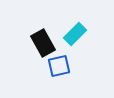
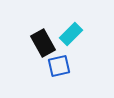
cyan rectangle: moved 4 px left
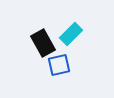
blue square: moved 1 px up
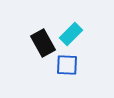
blue square: moved 8 px right; rotated 15 degrees clockwise
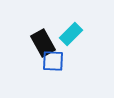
blue square: moved 14 px left, 4 px up
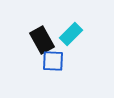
black rectangle: moved 1 px left, 3 px up
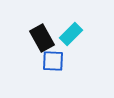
black rectangle: moved 2 px up
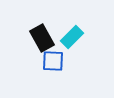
cyan rectangle: moved 1 px right, 3 px down
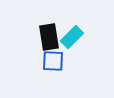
black rectangle: moved 7 px right, 1 px up; rotated 20 degrees clockwise
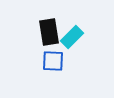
black rectangle: moved 5 px up
